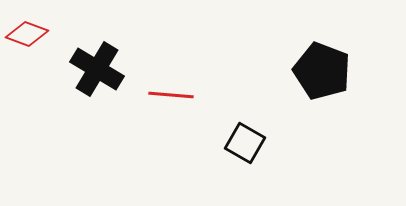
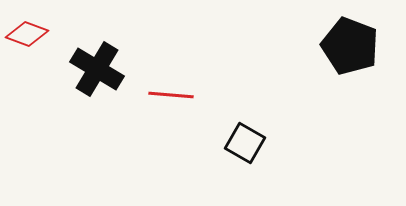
black pentagon: moved 28 px right, 25 px up
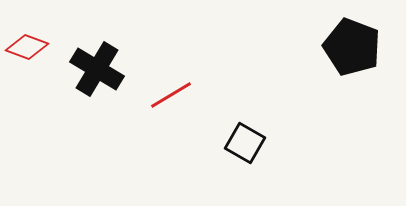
red diamond: moved 13 px down
black pentagon: moved 2 px right, 1 px down
red line: rotated 36 degrees counterclockwise
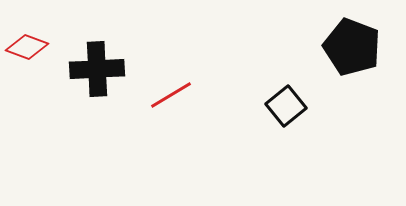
black cross: rotated 34 degrees counterclockwise
black square: moved 41 px right, 37 px up; rotated 21 degrees clockwise
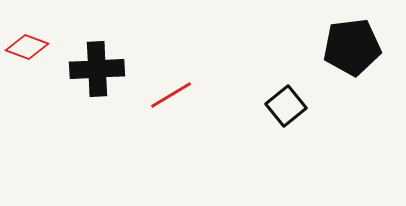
black pentagon: rotated 28 degrees counterclockwise
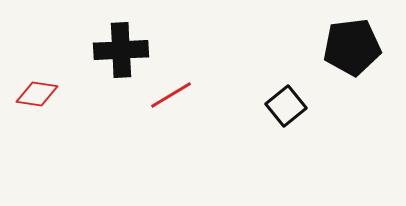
red diamond: moved 10 px right, 47 px down; rotated 12 degrees counterclockwise
black cross: moved 24 px right, 19 px up
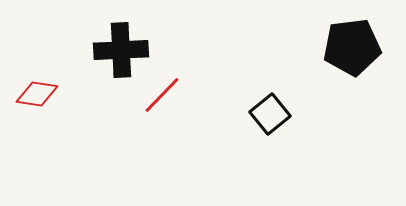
red line: moved 9 px left; rotated 15 degrees counterclockwise
black square: moved 16 px left, 8 px down
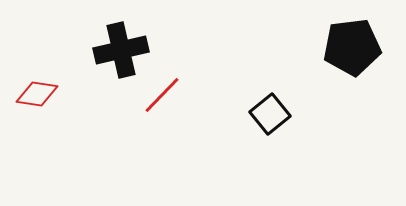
black cross: rotated 10 degrees counterclockwise
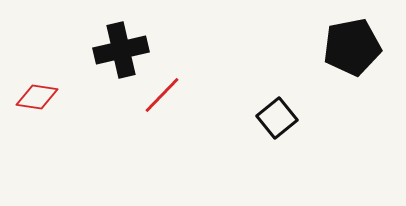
black pentagon: rotated 4 degrees counterclockwise
red diamond: moved 3 px down
black square: moved 7 px right, 4 px down
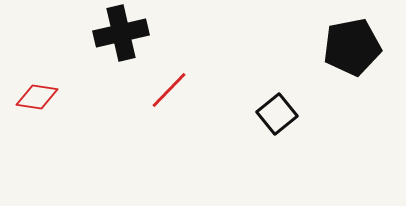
black cross: moved 17 px up
red line: moved 7 px right, 5 px up
black square: moved 4 px up
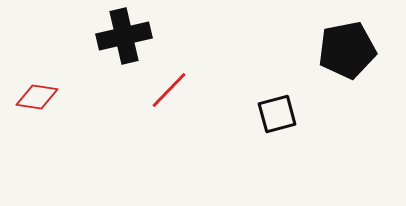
black cross: moved 3 px right, 3 px down
black pentagon: moved 5 px left, 3 px down
black square: rotated 24 degrees clockwise
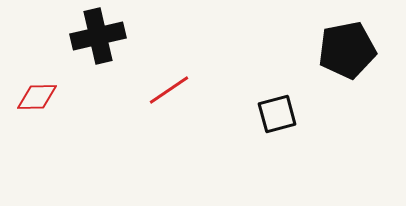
black cross: moved 26 px left
red line: rotated 12 degrees clockwise
red diamond: rotated 9 degrees counterclockwise
